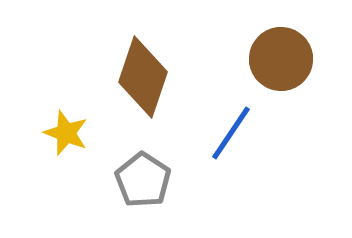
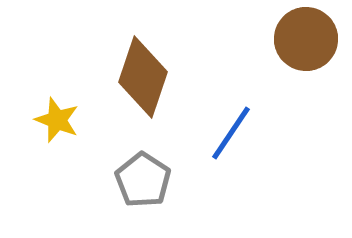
brown circle: moved 25 px right, 20 px up
yellow star: moved 9 px left, 13 px up
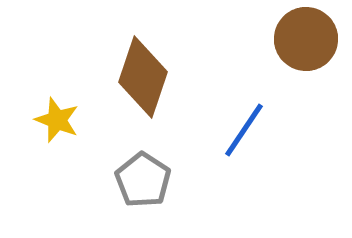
blue line: moved 13 px right, 3 px up
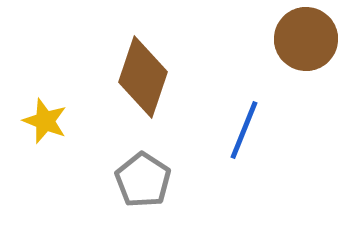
yellow star: moved 12 px left, 1 px down
blue line: rotated 12 degrees counterclockwise
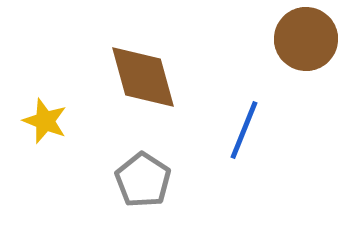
brown diamond: rotated 34 degrees counterclockwise
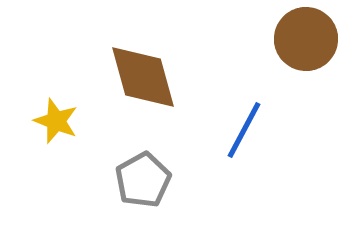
yellow star: moved 11 px right
blue line: rotated 6 degrees clockwise
gray pentagon: rotated 10 degrees clockwise
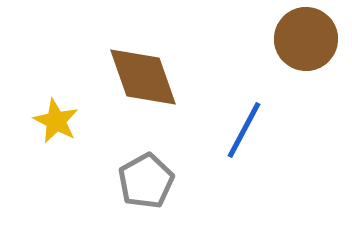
brown diamond: rotated 4 degrees counterclockwise
yellow star: rotated 6 degrees clockwise
gray pentagon: moved 3 px right, 1 px down
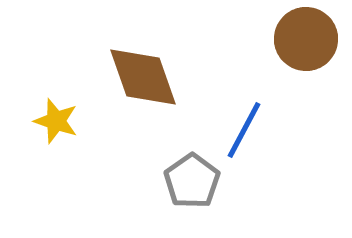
yellow star: rotated 9 degrees counterclockwise
gray pentagon: moved 46 px right; rotated 6 degrees counterclockwise
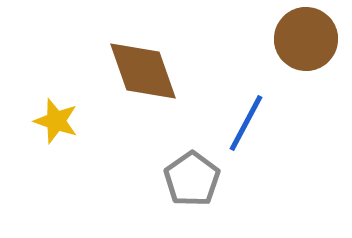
brown diamond: moved 6 px up
blue line: moved 2 px right, 7 px up
gray pentagon: moved 2 px up
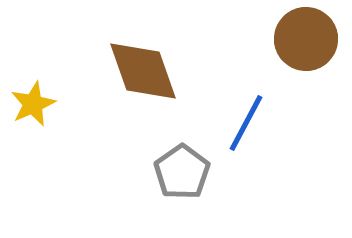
yellow star: moved 23 px left, 17 px up; rotated 30 degrees clockwise
gray pentagon: moved 10 px left, 7 px up
